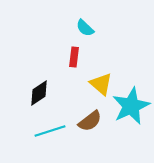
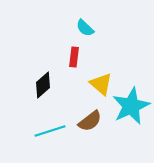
black diamond: moved 4 px right, 8 px up; rotated 8 degrees counterclockwise
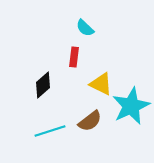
yellow triangle: rotated 15 degrees counterclockwise
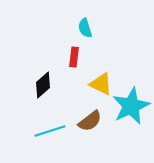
cyan semicircle: rotated 30 degrees clockwise
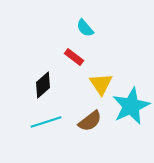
cyan semicircle: rotated 24 degrees counterclockwise
red rectangle: rotated 60 degrees counterclockwise
yellow triangle: rotated 30 degrees clockwise
cyan line: moved 4 px left, 9 px up
